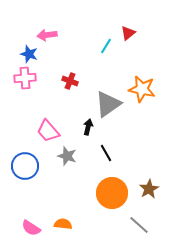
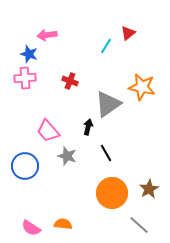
orange star: moved 2 px up
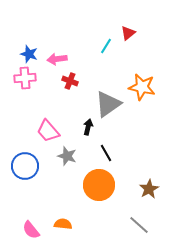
pink arrow: moved 10 px right, 24 px down
orange circle: moved 13 px left, 8 px up
pink semicircle: moved 2 px down; rotated 18 degrees clockwise
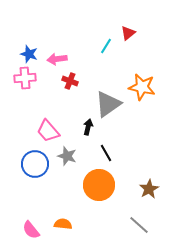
blue circle: moved 10 px right, 2 px up
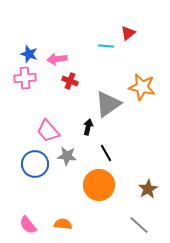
cyan line: rotated 63 degrees clockwise
gray star: rotated 12 degrees counterclockwise
brown star: moved 1 px left
pink semicircle: moved 3 px left, 5 px up
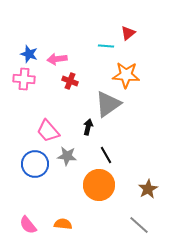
pink cross: moved 1 px left, 1 px down; rotated 10 degrees clockwise
orange star: moved 16 px left, 12 px up; rotated 8 degrees counterclockwise
black line: moved 2 px down
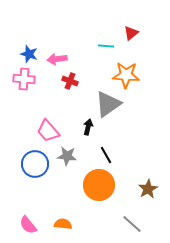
red triangle: moved 3 px right
gray line: moved 7 px left, 1 px up
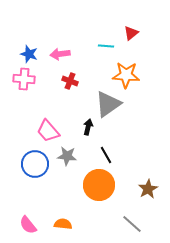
pink arrow: moved 3 px right, 5 px up
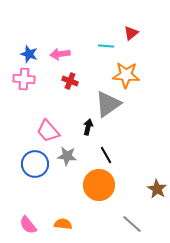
brown star: moved 9 px right; rotated 12 degrees counterclockwise
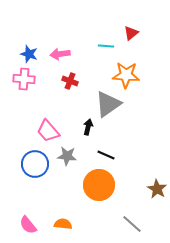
black line: rotated 36 degrees counterclockwise
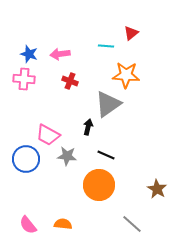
pink trapezoid: moved 4 px down; rotated 20 degrees counterclockwise
blue circle: moved 9 px left, 5 px up
